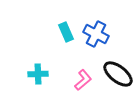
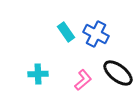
cyan rectangle: rotated 12 degrees counterclockwise
black ellipse: moved 1 px up
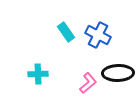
blue cross: moved 2 px right, 1 px down
black ellipse: rotated 40 degrees counterclockwise
pink L-shape: moved 5 px right, 3 px down
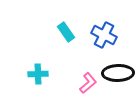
blue cross: moved 6 px right
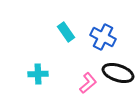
blue cross: moved 1 px left, 2 px down
black ellipse: rotated 20 degrees clockwise
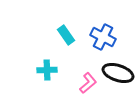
cyan rectangle: moved 3 px down
cyan cross: moved 9 px right, 4 px up
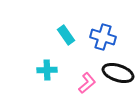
blue cross: rotated 10 degrees counterclockwise
pink L-shape: moved 1 px left
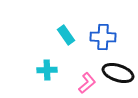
blue cross: rotated 15 degrees counterclockwise
